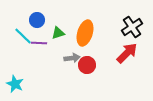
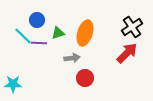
red circle: moved 2 px left, 13 px down
cyan star: moved 2 px left; rotated 24 degrees counterclockwise
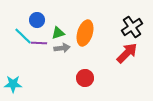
gray arrow: moved 10 px left, 10 px up
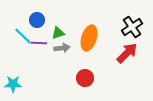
orange ellipse: moved 4 px right, 5 px down
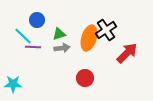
black cross: moved 26 px left, 3 px down
green triangle: moved 1 px right, 1 px down
purple line: moved 6 px left, 4 px down
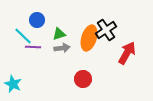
red arrow: rotated 15 degrees counterclockwise
red circle: moved 2 px left, 1 px down
cyan star: rotated 24 degrees clockwise
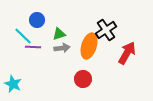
orange ellipse: moved 8 px down
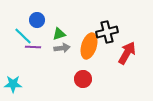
black cross: moved 1 px right, 2 px down; rotated 20 degrees clockwise
cyan star: rotated 24 degrees counterclockwise
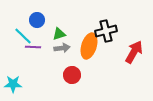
black cross: moved 1 px left, 1 px up
red arrow: moved 7 px right, 1 px up
red circle: moved 11 px left, 4 px up
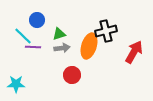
cyan star: moved 3 px right
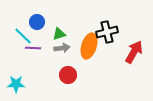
blue circle: moved 2 px down
black cross: moved 1 px right, 1 px down
purple line: moved 1 px down
red circle: moved 4 px left
